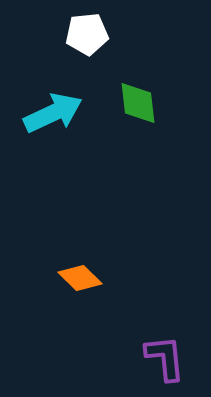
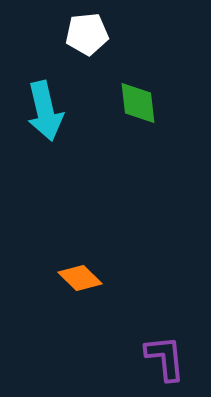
cyan arrow: moved 8 px left, 2 px up; rotated 102 degrees clockwise
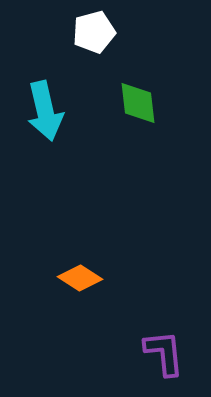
white pentagon: moved 7 px right, 2 px up; rotated 9 degrees counterclockwise
orange diamond: rotated 12 degrees counterclockwise
purple L-shape: moved 1 px left, 5 px up
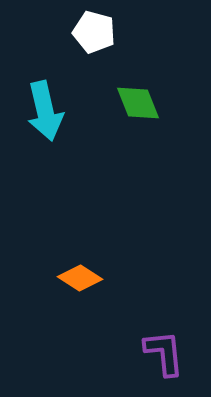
white pentagon: rotated 30 degrees clockwise
green diamond: rotated 15 degrees counterclockwise
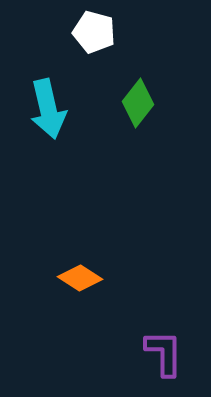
green diamond: rotated 60 degrees clockwise
cyan arrow: moved 3 px right, 2 px up
purple L-shape: rotated 6 degrees clockwise
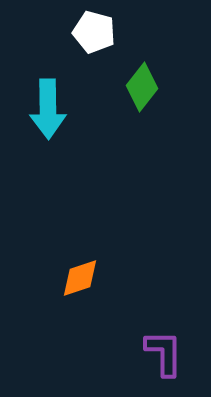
green diamond: moved 4 px right, 16 px up
cyan arrow: rotated 12 degrees clockwise
orange diamond: rotated 51 degrees counterclockwise
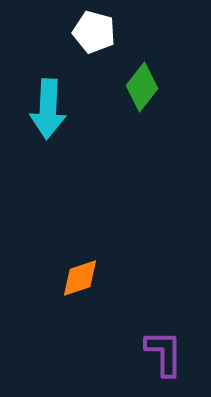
cyan arrow: rotated 4 degrees clockwise
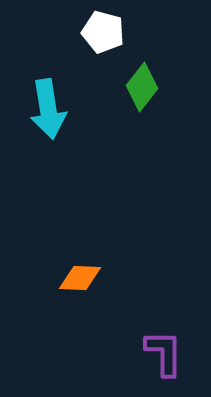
white pentagon: moved 9 px right
cyan arrow: rotated 12 degrees counterclockwise
orange diamond: rotated 21 degrees clockwise
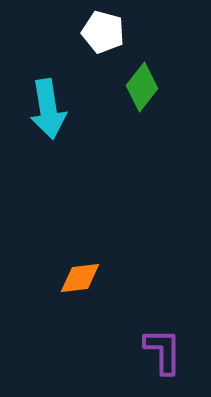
orange diamond: rotated 9 degrees counterclockwise
purple L-shape: moved 1 px left, 2 px up
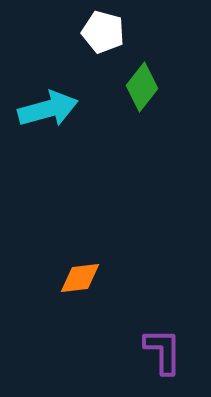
cyan arrow: rotated 96 degrees counterclockwise
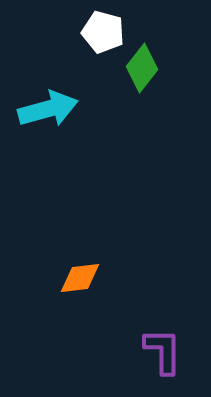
green diamond: moved 19 px up
